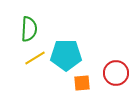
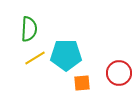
red circle: moved 3 px right
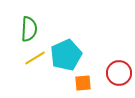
cyan pentagon: rotated 24 degrees counterclockwise
orange square: moved 1 px right
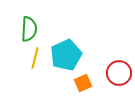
yellow line: rotated 45 degrees counterclockwise
orange square: rotated 18 degrees counterclockwise
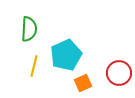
yellow line: moved 1 px left, 8 px down
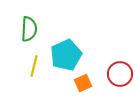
red circle: moved 1 px right, 1 px down
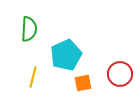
yellow line: moved 1 px left, 11 px down
orange square: rotated 12 degrees clockwise
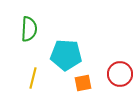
cyan pentagon: rotated 28 degrees clockwise
yellow line: moved 1 px down
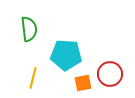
green semicircle: rotated 10 degrees counterclockwise
red circle: moved 10 px left
